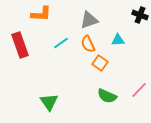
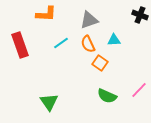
orange L-shape: moved 5 px right
cyan triangle: moved 4 px left
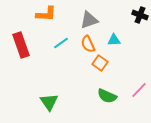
red rectangle: moved 1 px right
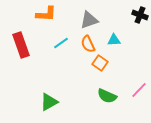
green triangle: rotated 36 degrees clockwise
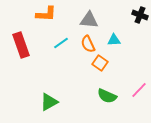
gray triangle: rotated 24 degrees clockwise
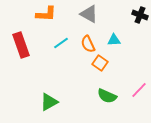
gray triangle: moved 6 px up; rotated 24 degrees clockwise
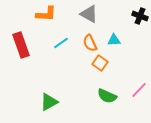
black cross: moved 1 px down
orange semicircle: moved 2 px right, 1 px up
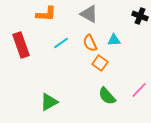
green semicircle: rotated 24 degrees clockwise
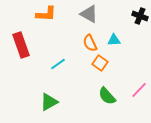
cyan line: moved 3 px left, 21 px down
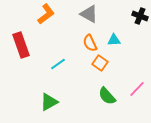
orange L-shape: rotated 40 degrees counterclockwise
pink line: moved 2 px left, 1 px up
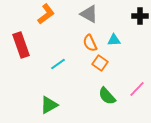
black cross: rotated 21 degrees counterclockwise
green triangle: moved 3 px down
